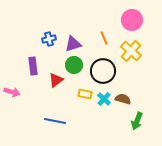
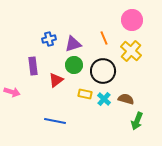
brown semicircle: moved 3 px right
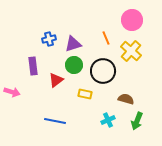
orange line: moved 2 px right
cyan cross: moved 4 px right, 21 px down; rotated 24 degrees clockwise
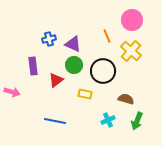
orange line: moved 1 px right, 2 px up
purple triangle: rotated 42 degrees clockwise
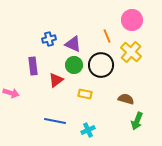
yellow cross: moved 1 px down
black circle: moved 2 px left, 6 px up
pink arrow: moved 1 px left, 1 px down
cyan cross: moved 20 px left, 10 px down
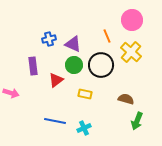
cyan cross: moved 4 px left, 2 px up
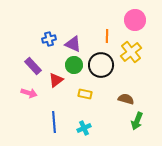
pink circle: moved 3 px right
orange line: rotated 24 degrees clockwise
yellow cross: rotated 10 degrees clockwise
purple rectangle: rotated 36 degrees counterclockwise
pink arrow: moved 18 px right
blue line: moved 1 px left, 1 px down; rotated 75 degrees clockwise
